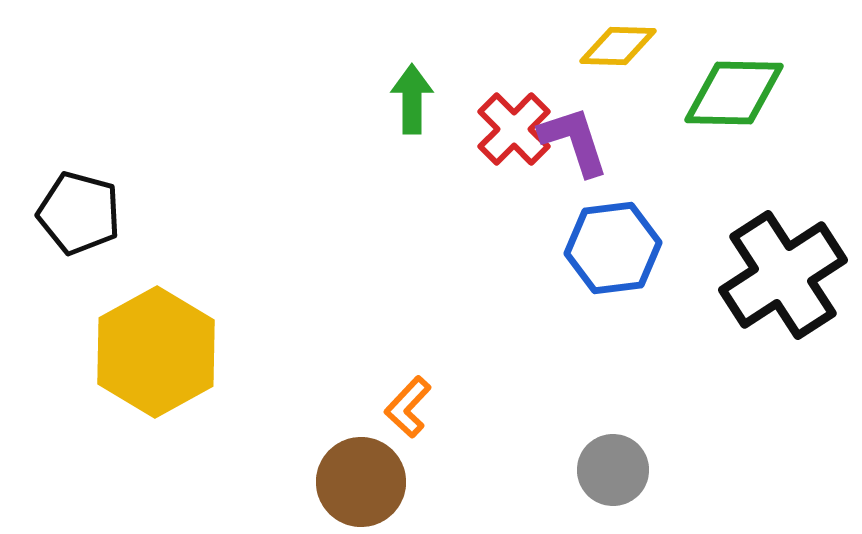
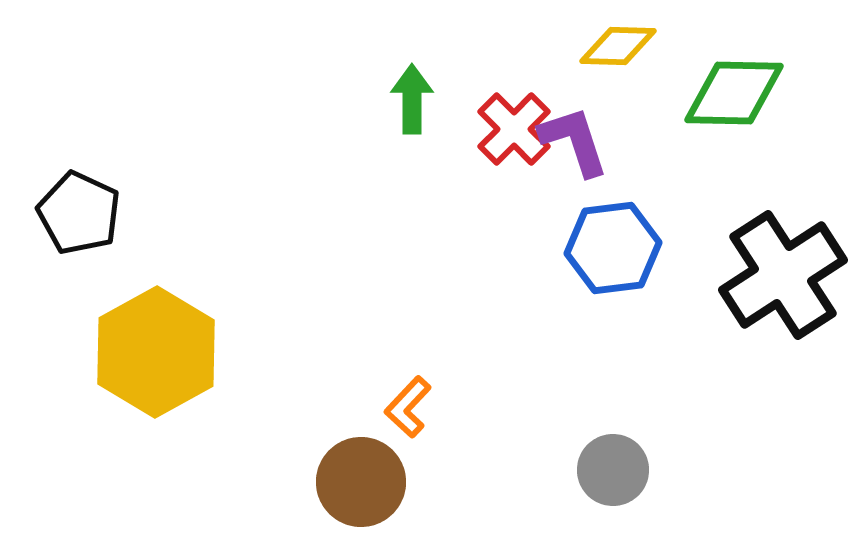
black pentagon: rotated 10 degrees clockwise
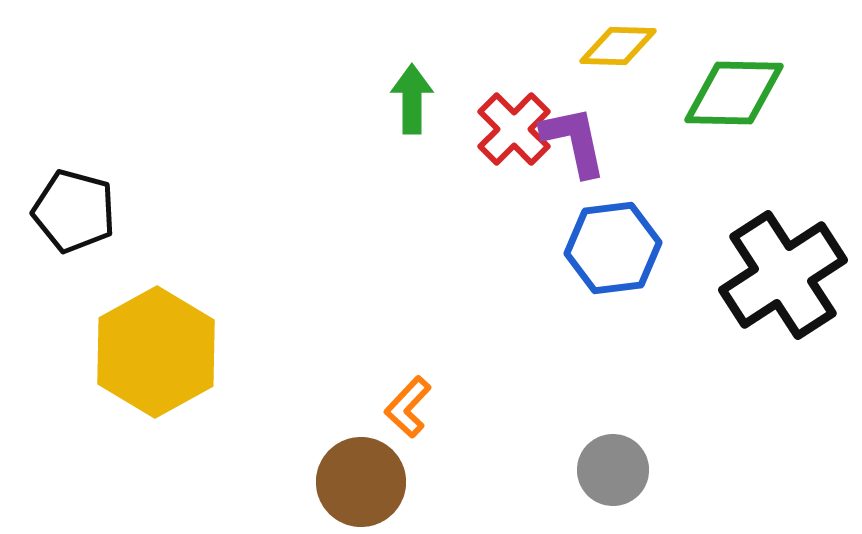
purple L-shape: rotated 6 degrees clockwise
black pentagon: moved 5 px left, 2 px up; rotated 10 degrees counterclockwise
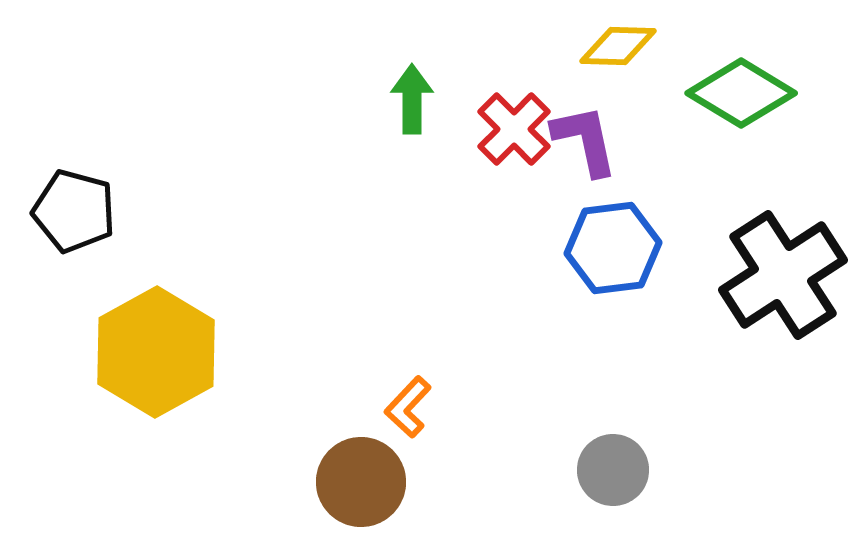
green diamond: moved 7 px right; rotated 30 degrees clockwise
purple L-shape: moved 11 px right, 1 px up
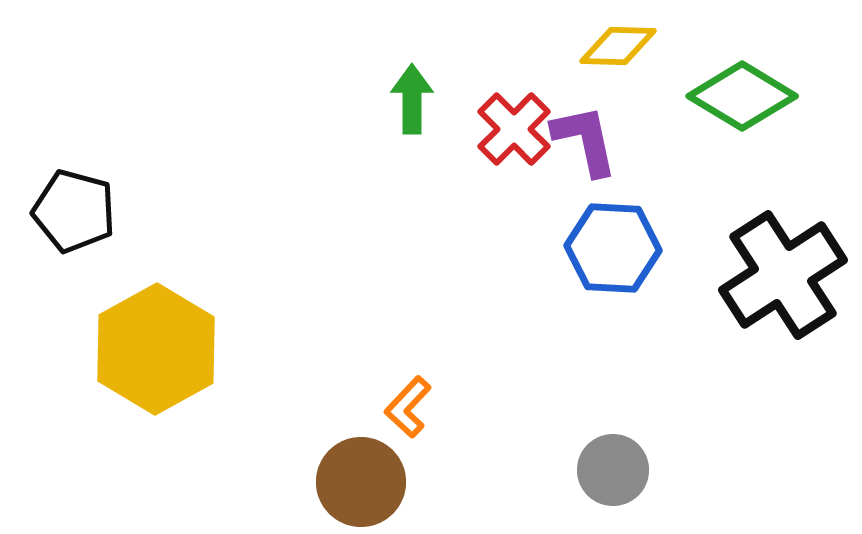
green diamond: moved 1 px right, 3 px down
blue hexagon: rotated 10 degrees clockwise
yellow hexagon: moved 3 px up
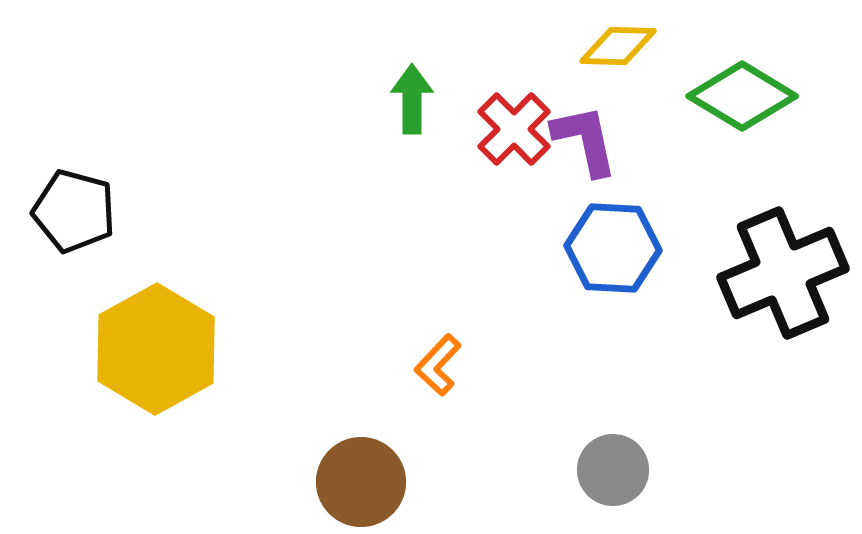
black cross: moved 2 px up; rotated 10 degrees clockwise
orange L-shape: moved 30 px right, 42 px up
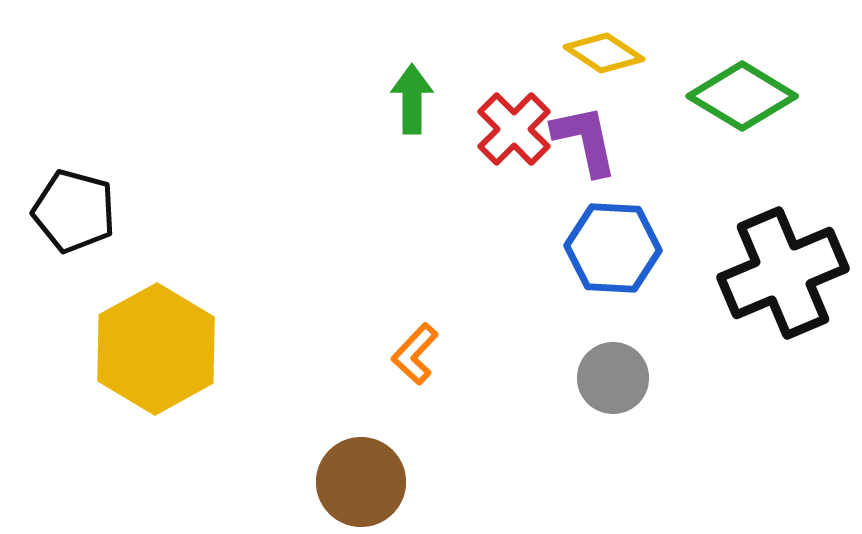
yellow diamond: moved 14 px left, 7 px down; rotated 32 degrees clockwise
orange L-shape: moved 23 px left, 11 px up
gray circle: moved 92 px up
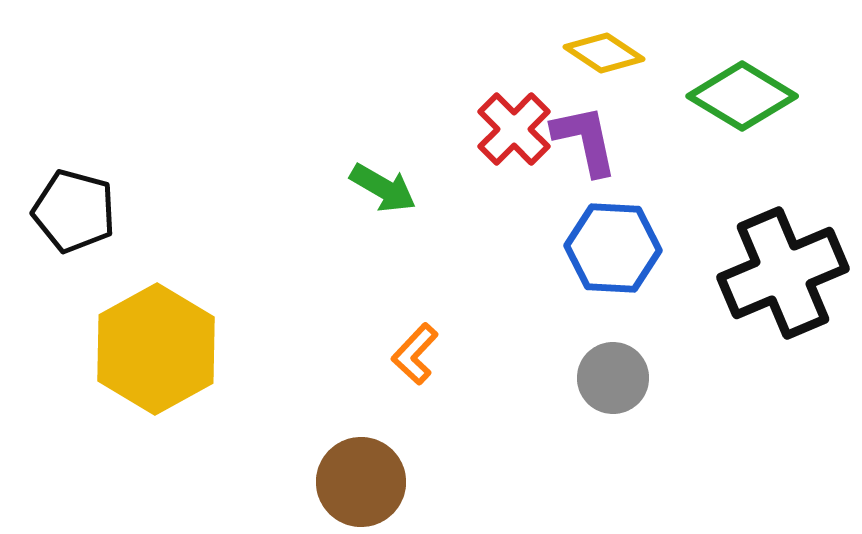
green arrow: moved 29 px left, 89 px down; rotated 120 degrees clockwise
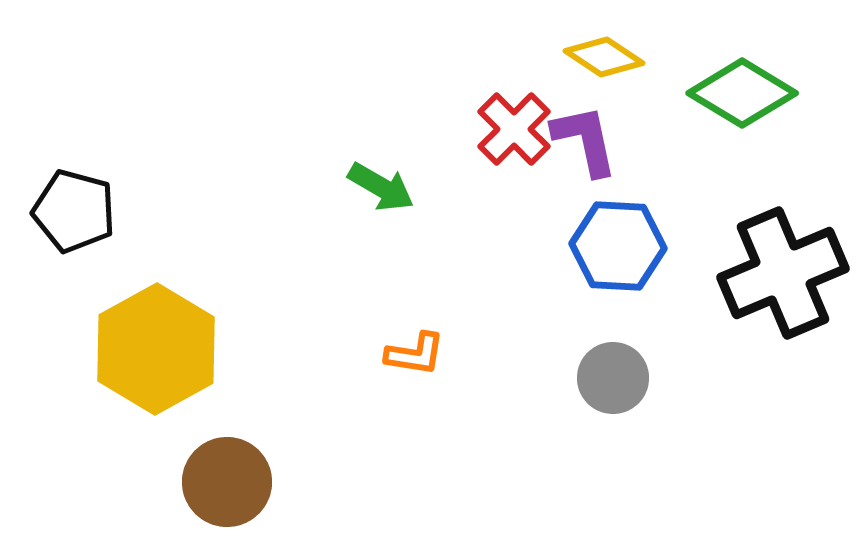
yellow diamond: moved 4 px down
green diamond: moved 3 px up
green arrow: moved 2 px left, 1 px up
blue hexagon: moved 5 px right, 2 px up
orange L-shape: rotated 124 degrees counterclockwise
brown circle: moved 134 px left
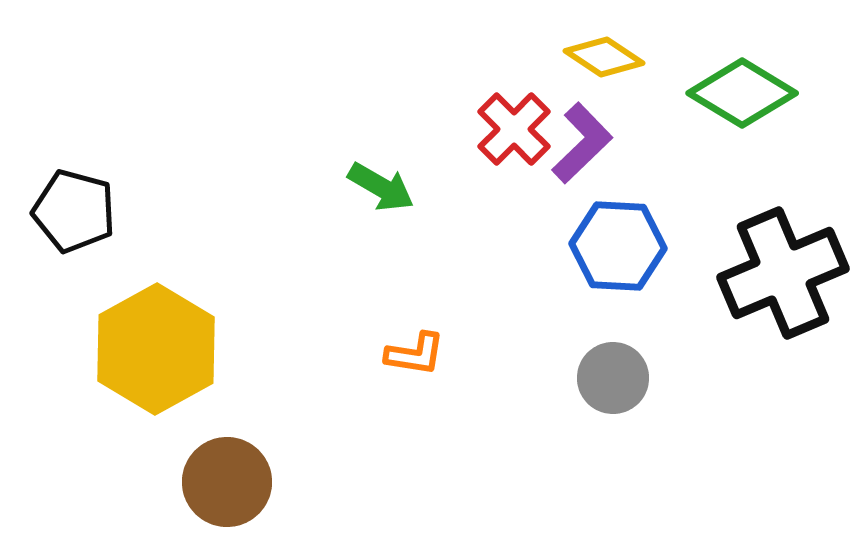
purple L-shape: moved 3 px left, 3 px down; rotated 58 degrees clockwise
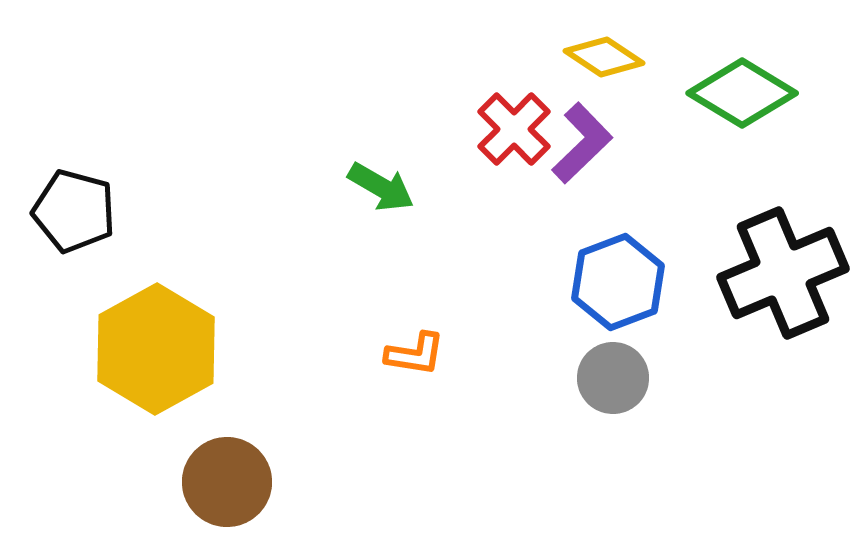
blue hexagon: moved 36 px down; rotated 24 degrees counterclockwise
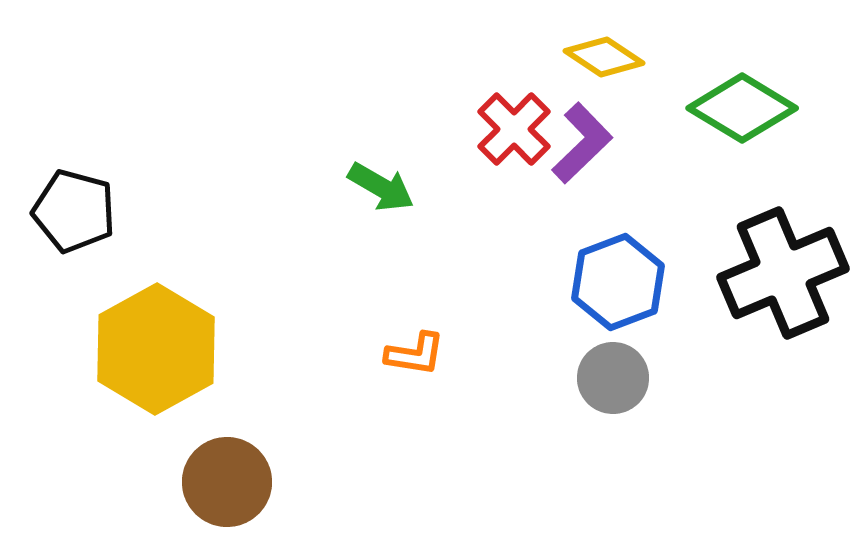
green diamond: moved 15 px down
